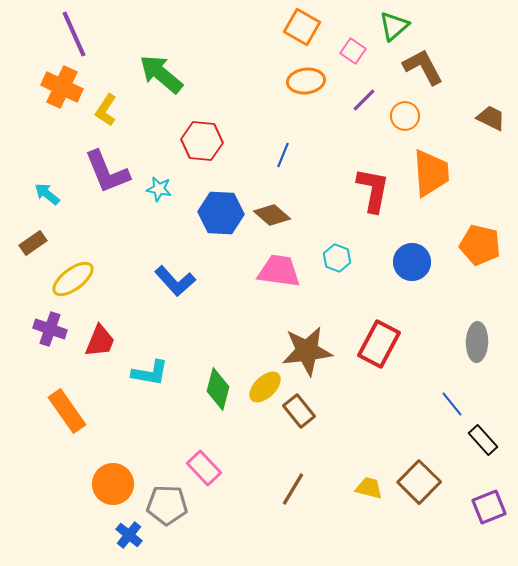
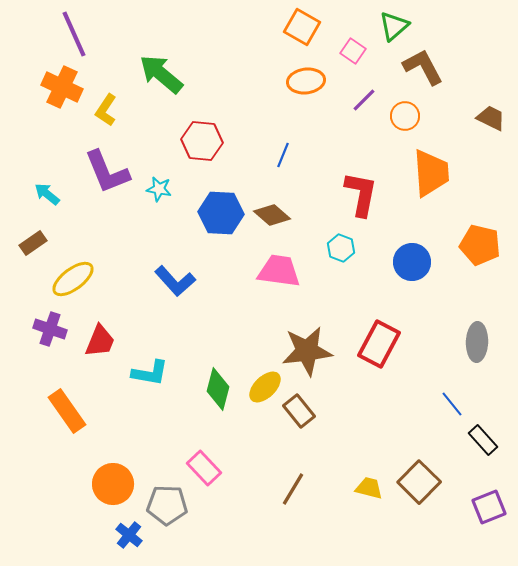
red L-shape at (373, 190): moved 12 px left, 4 px down
cyan hexagon at (337, 258): moved 4 px right, 10 px up
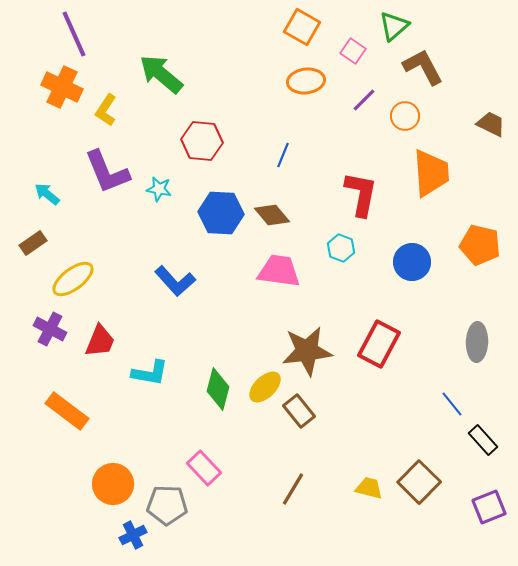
brown trapezoid at (491, 118): moved 6 px down
brown diamond at (272, 215): rotated 9 degrees clockwise
purple cross at (50, 329): rotated 8 degrees clockwise
orange rectangle at (67, 411): rotated 18 degrees counterclockwise
blue cross at (129, 535): moved 4 px right; rotated 24 degrees clockwise
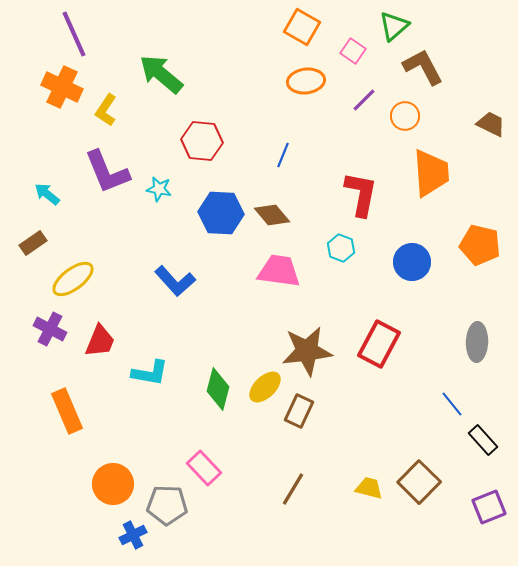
orange rectangle at (67, 411): rotated 30 degrees clockwise
brown rectangle at (299, 411): rotated 64 degrees clockwise
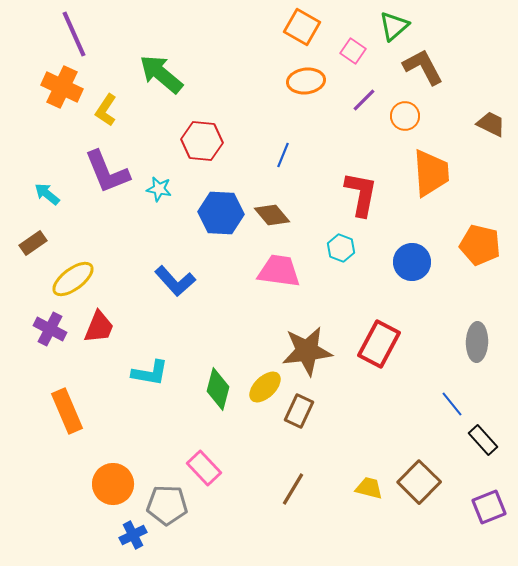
red trapezoid at (100, 341): moved 1 px left, 14 px up
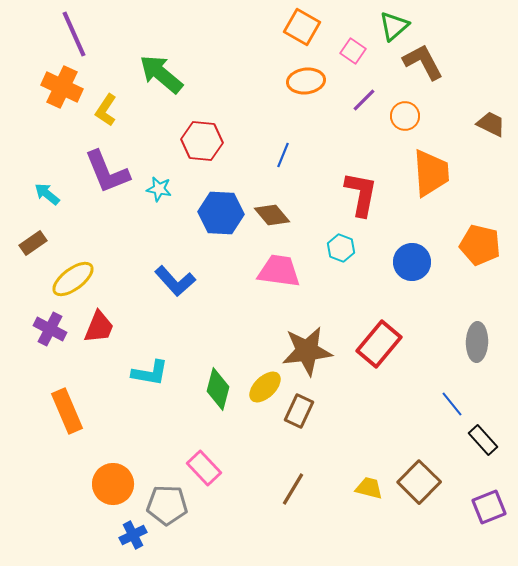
brown L-shape at (423, 67): moved 5 px up
red rectangle at (379, 344): rotated 12 degrees clockwise
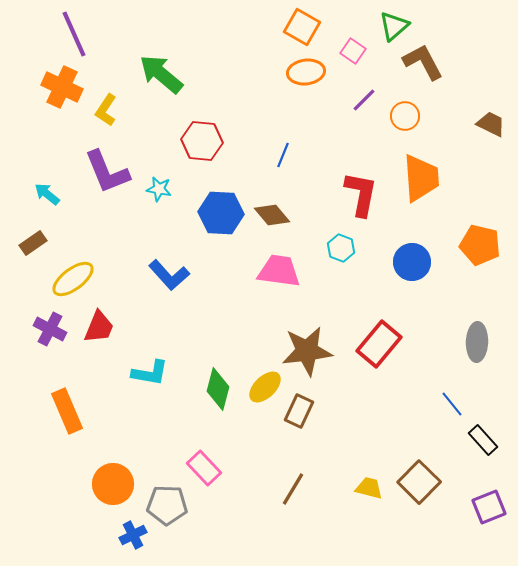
orange ellipse at (306, 81): moved 9 px up
orange trapezoid at (431, 173): moved 10 px left, 5 px down
blue L-shape at (175, 281): moved 6 px left, 6 px up
